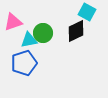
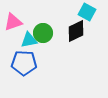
blue pentagon: rotated 20 degrees clockwise
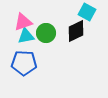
pink triangle: moved 10 px right
green circle: moved 3 px right
cyan triangle: moved 3 px left, 4 px up
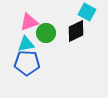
pink triangle: moved 6 px right
cyan triangle: moved 8 px down
blue pentagon: moved 3 px right
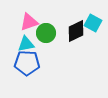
cyan square: moved 6 px right, 11 px down
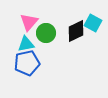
pink triangle: rotated 30 degrees counterclockwise
blue pentagon: rotated 15 degrees counterclockwise
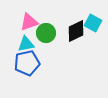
pink triangle: rotated 30 degrees clockwise
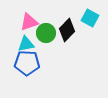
cyan square: moved 3 px left, 5 px up
black diamond: moved 9 px left, 1 px up; rotated 20 degrees counterclockwise
blue pentagon: rotated 15 degrees clockwise
